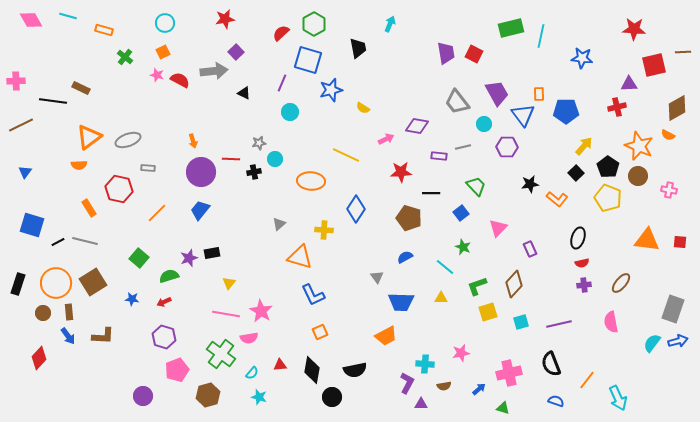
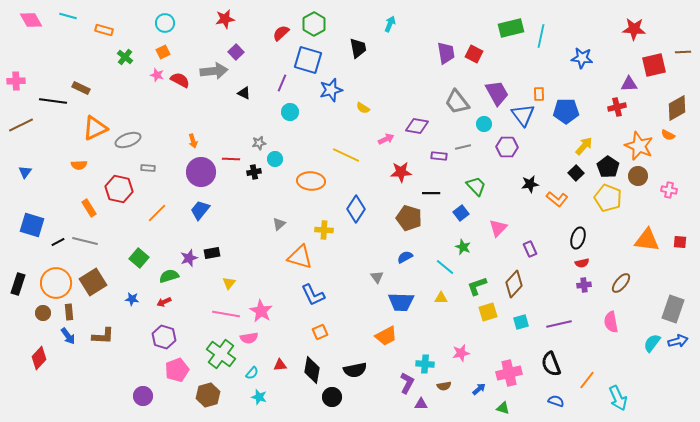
orange triangle at (89, 137): moved 6 px right, 9 px up; rotated 12 degrees clockwise
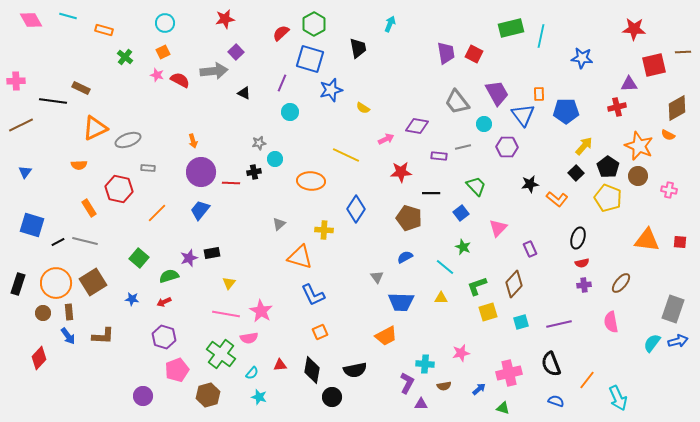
blue square at (308, 60): moved 2 px right, 1 px up
red line at (231, 159): moved 24 px down
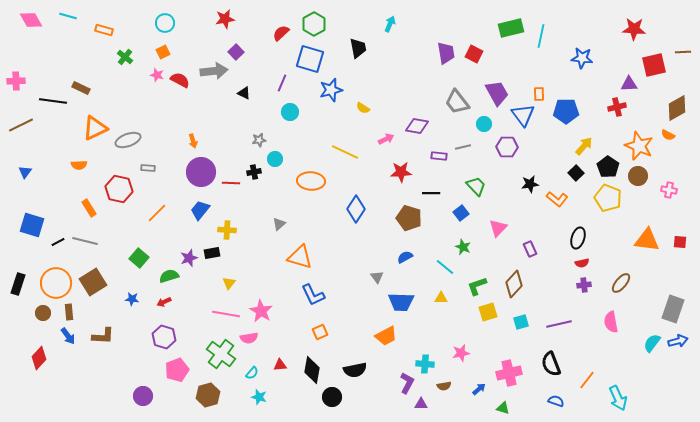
gray star at (259, 143): moved 3 px up
yellow line at (346, 155): moved 1 px left, 3 px up
yellow cross at (324, 230): moved 97 px left
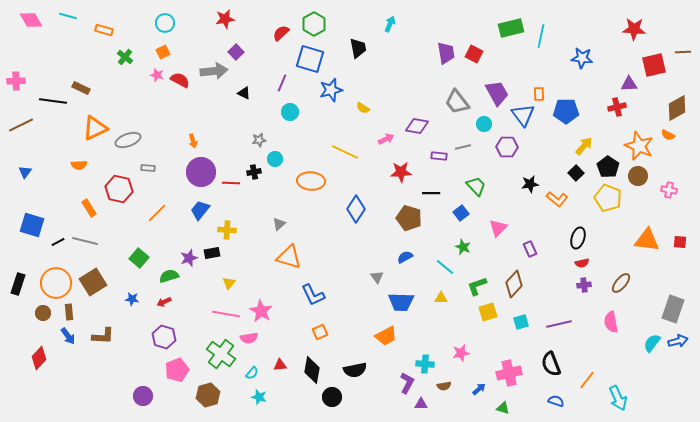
orange triangle at (300, 257): moved 11 px left
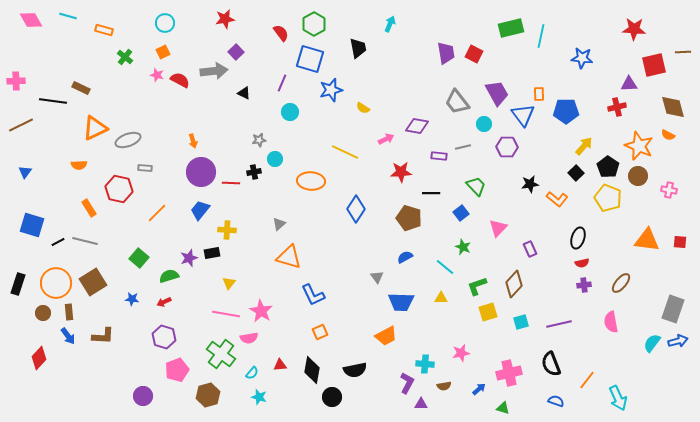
red semicircle at (281, 33): rotated 96 degrees clockwise
brown diamond at (677, 108): moved 4 px left, 1 px up; rotated 76 degrees counterclockwise
gray rectangle at (148, 168): moved 3 px left
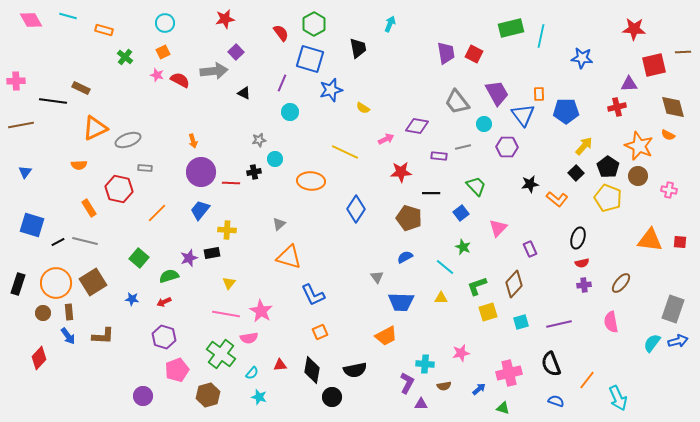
brown line at (21, 125): rotated 15 degrees clockwise
orange triangle at (647, 240): moved 3 px right
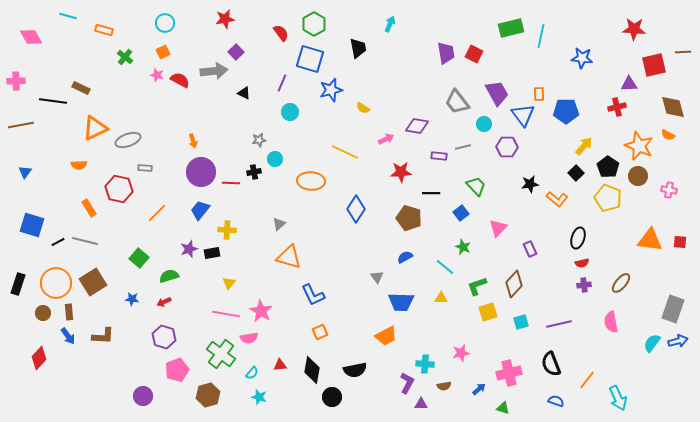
pink diamond at (31, 20): moved 17 px down
purple star at (189, 258): moved 9 px up
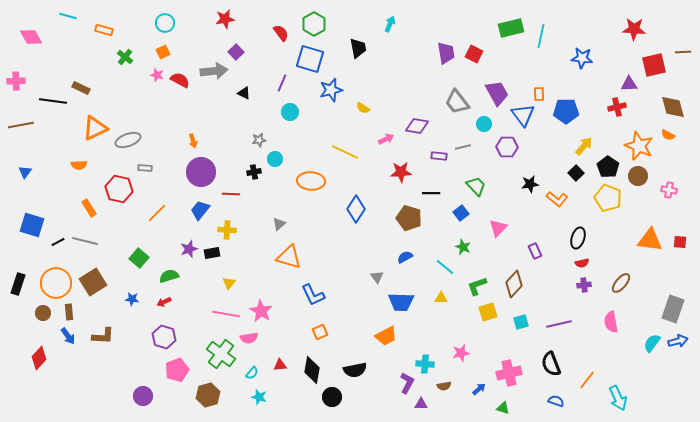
red line at (231, 183): moved 11 px down
purple rectangle at (530, 249): moved 5 px right, 2 px down
